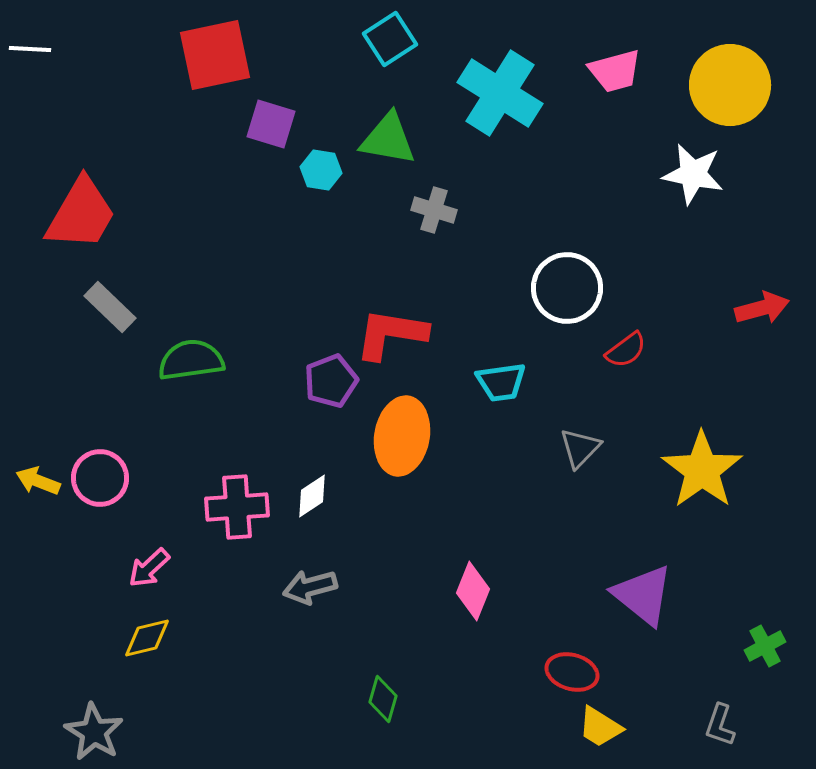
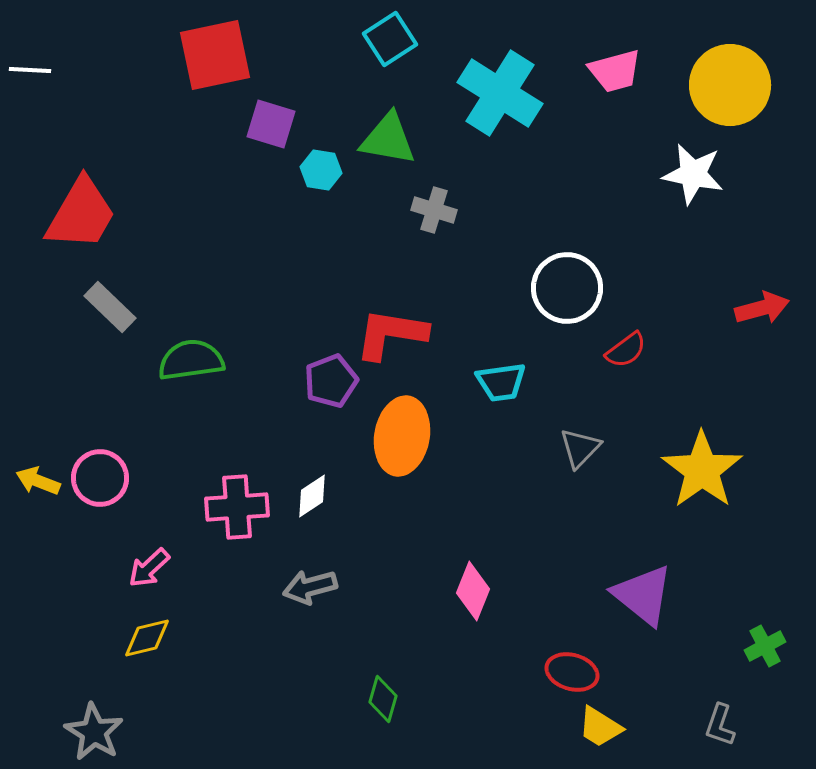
white line: moved 21 px down
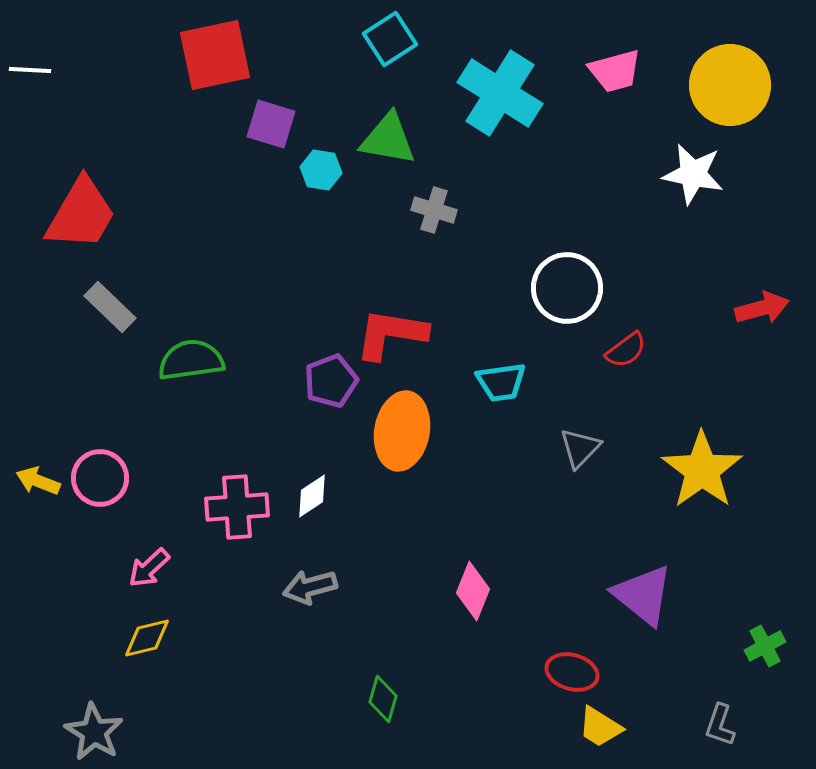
orange ellipse: moved 5 px up
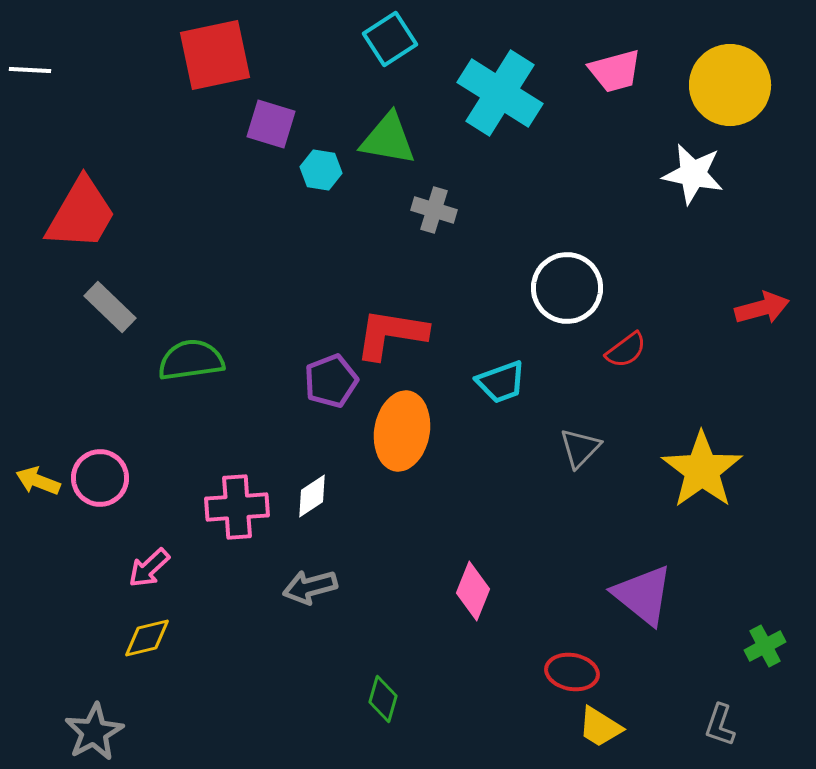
cyan trapezoid: rotated 12 degrees counterclockwise
red ellipse: rotated 6 degrees counterclockwise
gray star: rotated 12 degrees clockwise
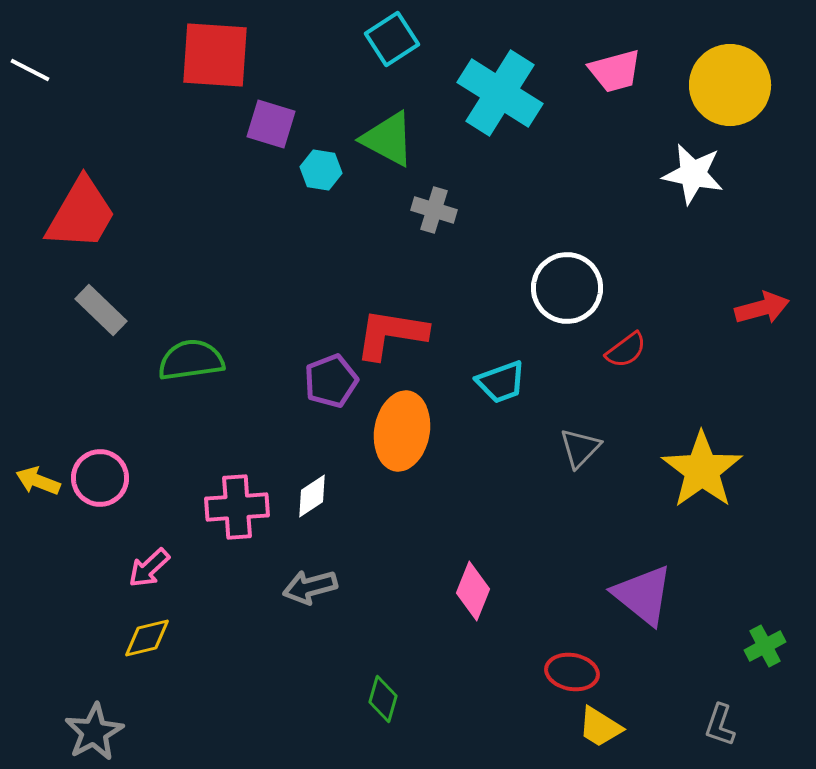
cyan square: moved 2 px right
red square: rotated 16 degrees clockwise
white line: rotated 24 degrees clockwise
green triangle: rotated 18 degrees clockwise
gray rectangle: moved 9 px left, 3 px down
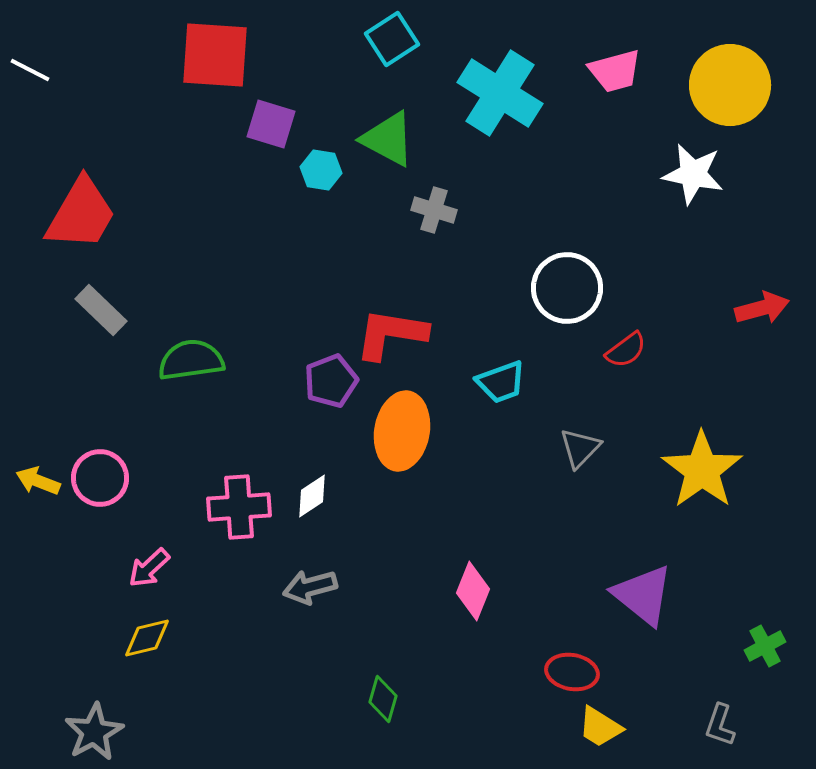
pink cross: moved 2 px right
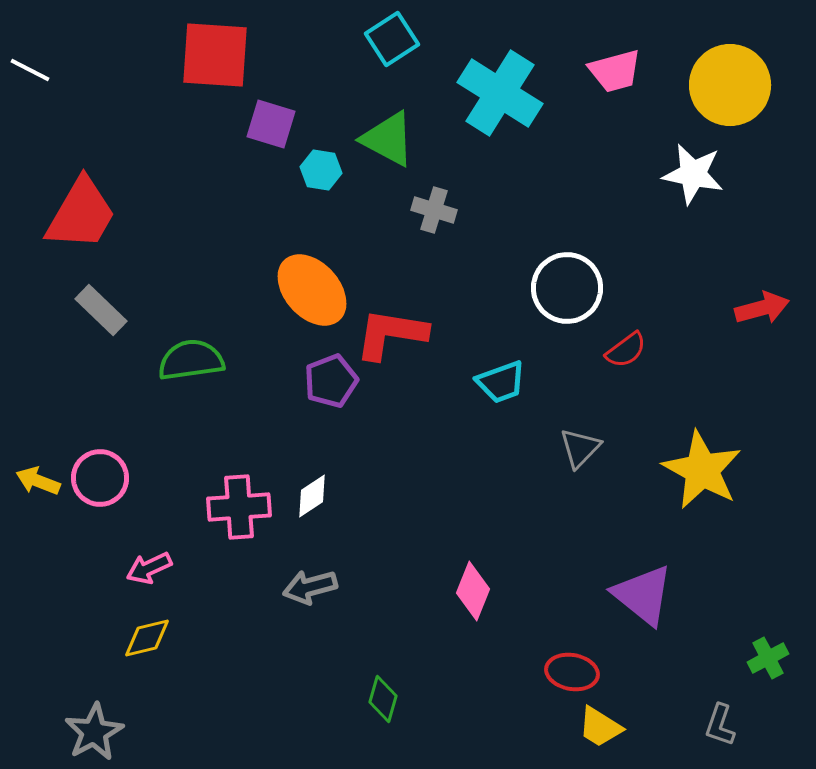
orange ellipse: moved 90 px left, 141 px up; rotated 52 degrees counterclockwise
yellow star: rotated 8 degrees counterclockwise
pink arrow: rotated 18 degrees clockwise
green cross: moved 3 px right, 12 px down
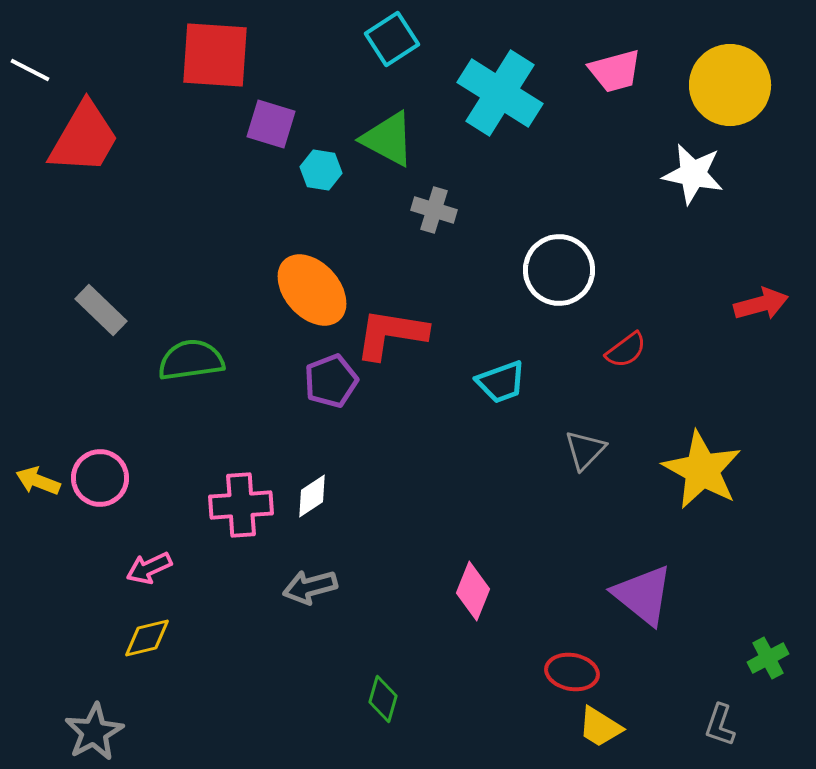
red trapezoid: moved 3 px right, 76 px up
white circle: moved 8 px left, 18 px up
red arrow: moved 1 px left, 4 px up
gray triangle: moved 5 px right, 2 px down
pink cross: moved 2 px right, 2 px up
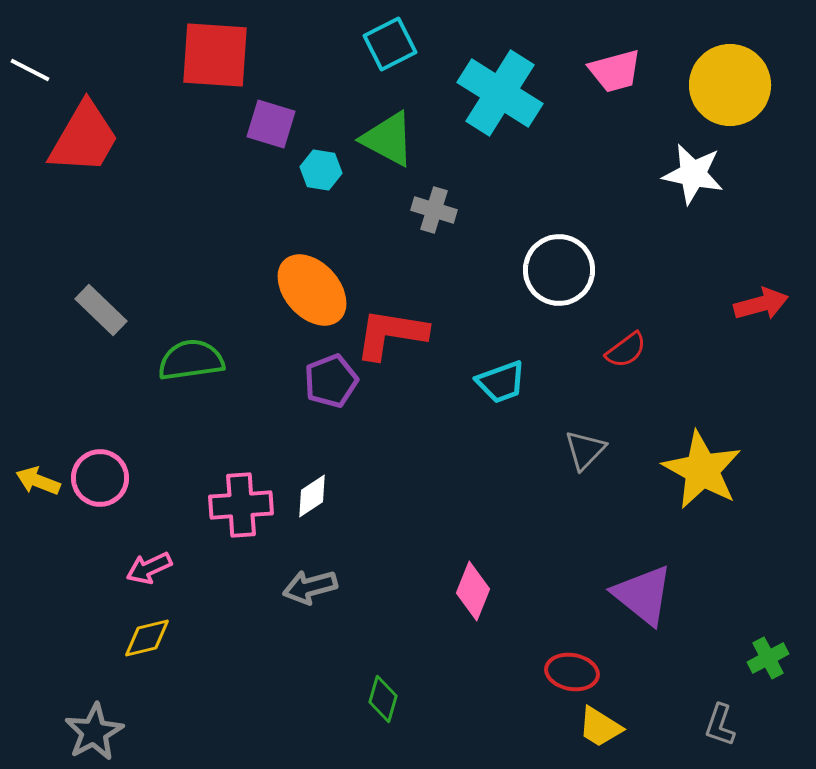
cyan square: moved 2 px left, 5 px down; rotated 6 degrees clockwise
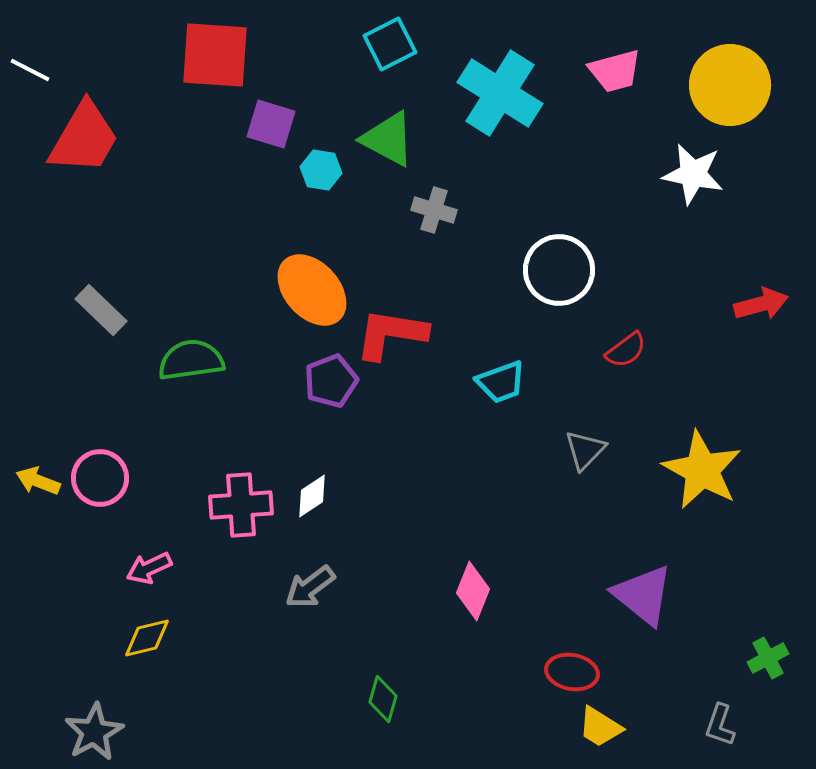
gray arrow: rotated 22 degrees counterclockwise
